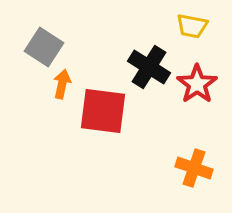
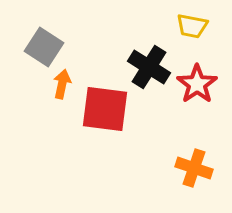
red square: moved 2 px right, 2 px up
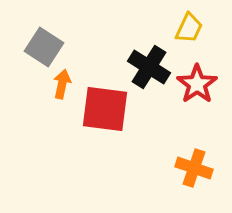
yellow trapezoid: moved 3 px left, 2 px down; rotated 76 degrees counterclockwise
